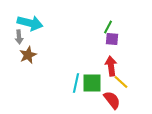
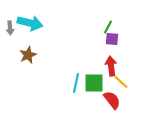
gray arrow: moved 9 px left, 9 px up
green square: moved 2 px right
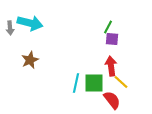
brown star: moved 2 px right, 5 px down
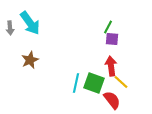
cyan arrow: rotated 40 degrees clockwise
green square: rotated 20 degrees clockwise
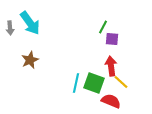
green line: moved 5 px left
red semicircle: moved 1 px left, 1 px down; rotated 30 degrees counterclockwise
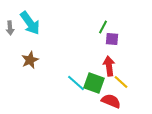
red arrow: moved 2 px left
cyan line: rotated 60 degrees counterclockwise
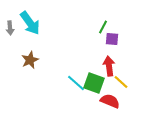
red semicircle: moved 1 px left
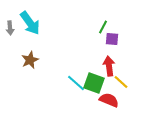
red semicircle: moved 1 px left, 1 px up
